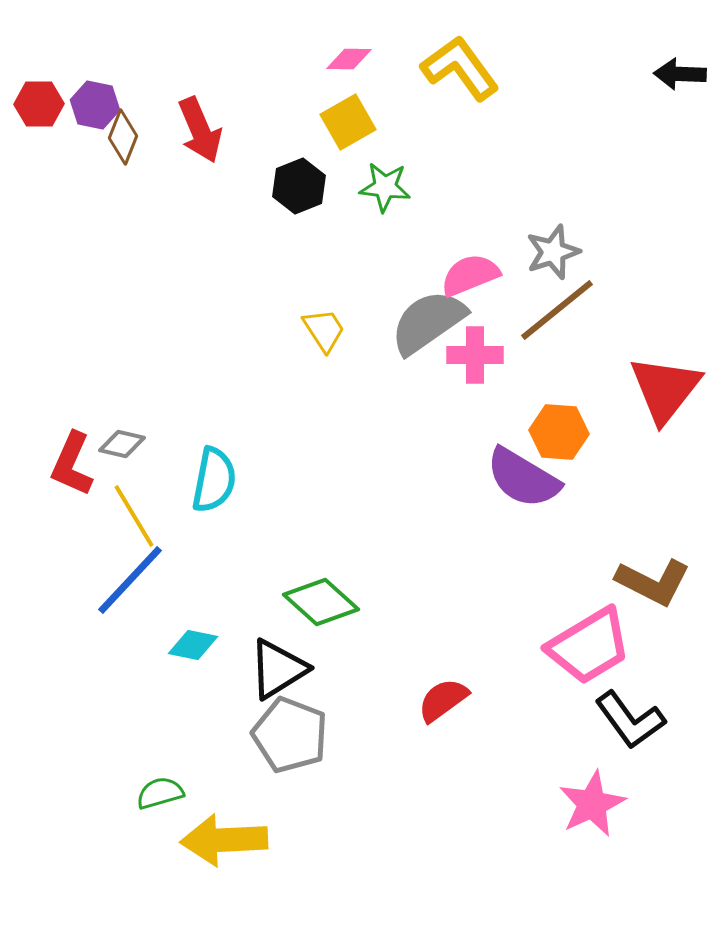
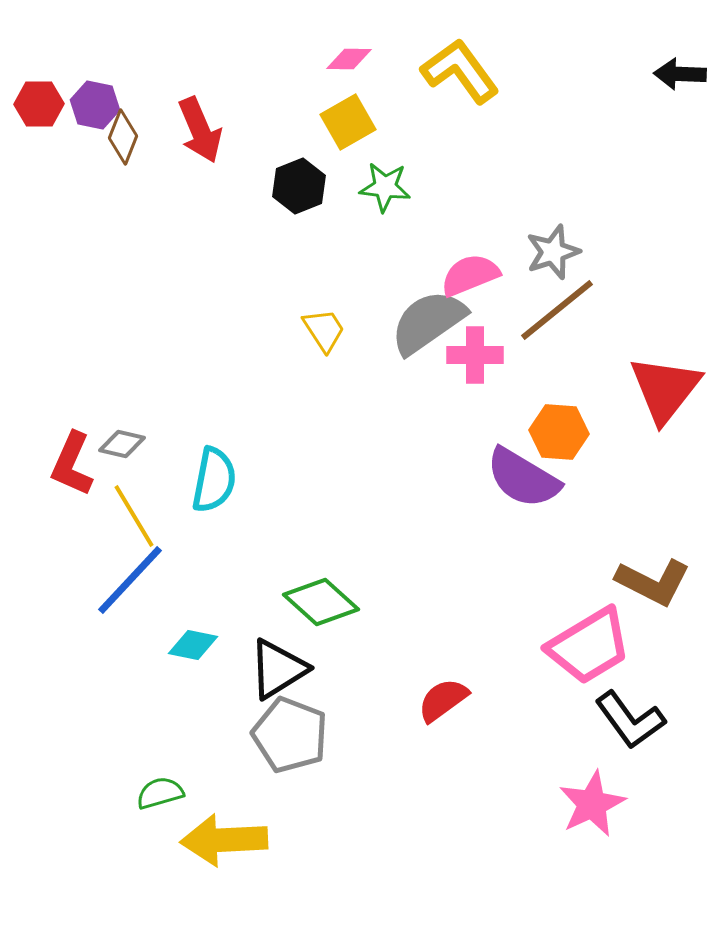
yellow L-shape: moved 3 px down
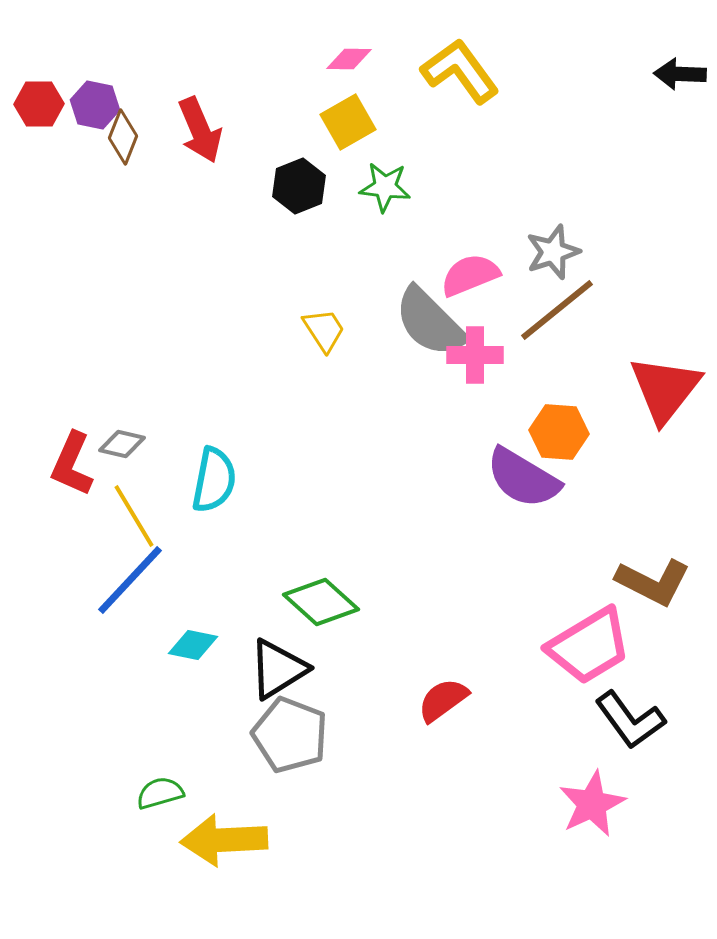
gray semicircle: moved 2 px right; rotated 100 degrees counterclockwise
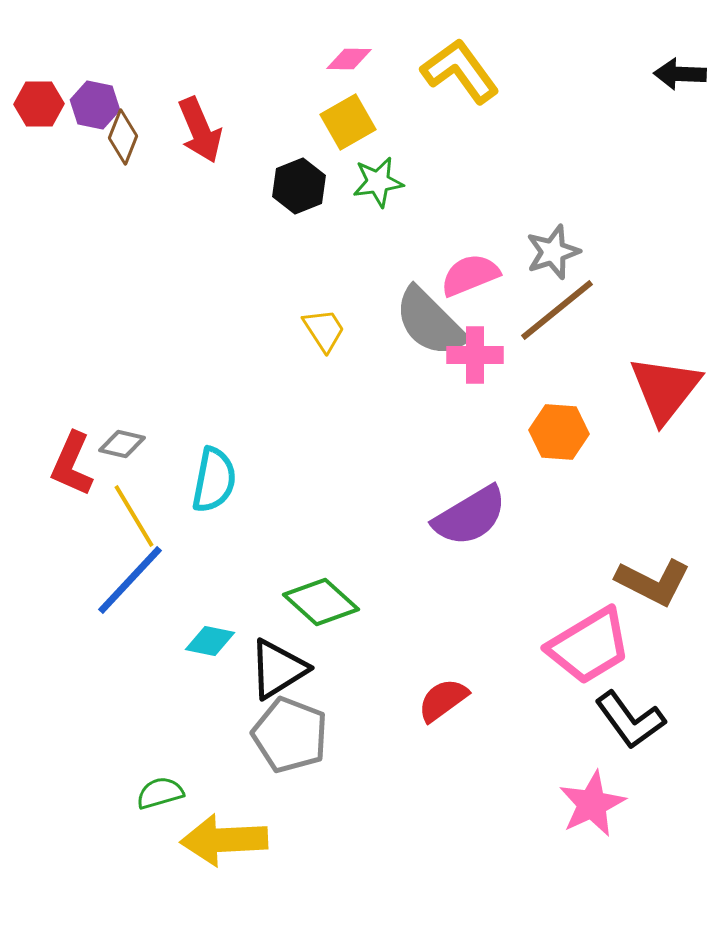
green star: moved 7 px left, 5 px up; rotated 15 degrees counterclockwise
purple semicircle: moved 53 px left, 38 px down; rotated 62 degrees counterclockwise
cyan diamond: moved 17 px right, 4 px up
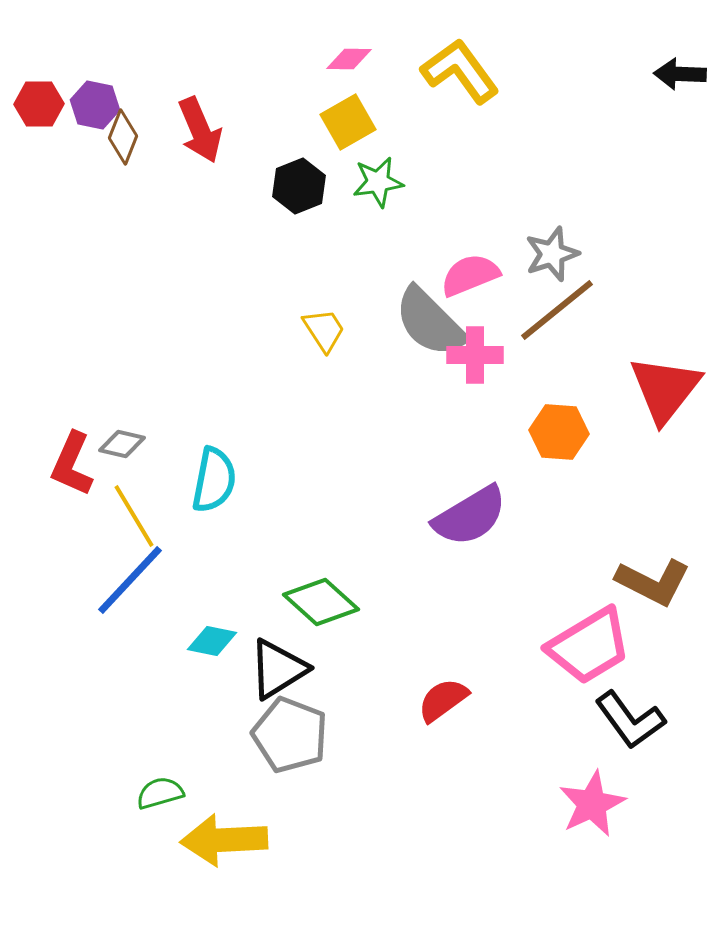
gray star: moved 1 px left, 2 px down
cyan diamond: moved 2 px right
